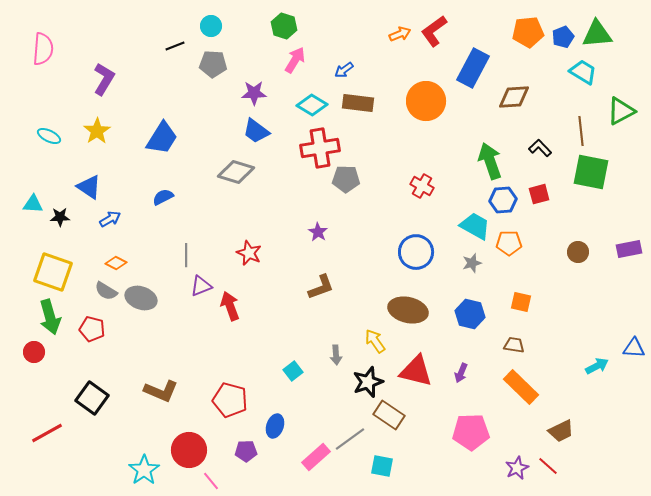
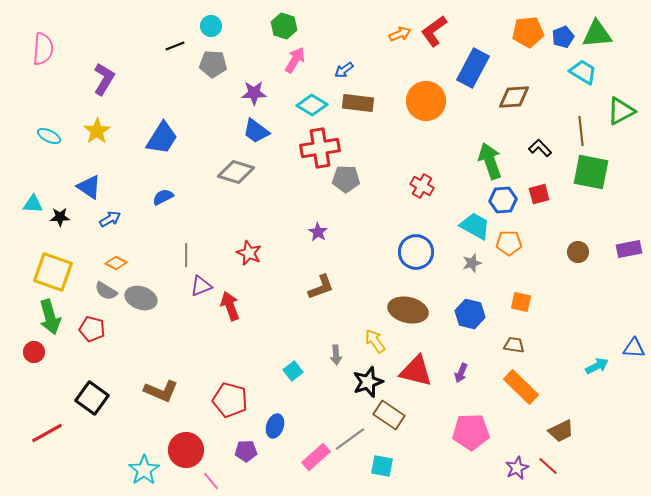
red circle at (189, 450): moved 3 px left
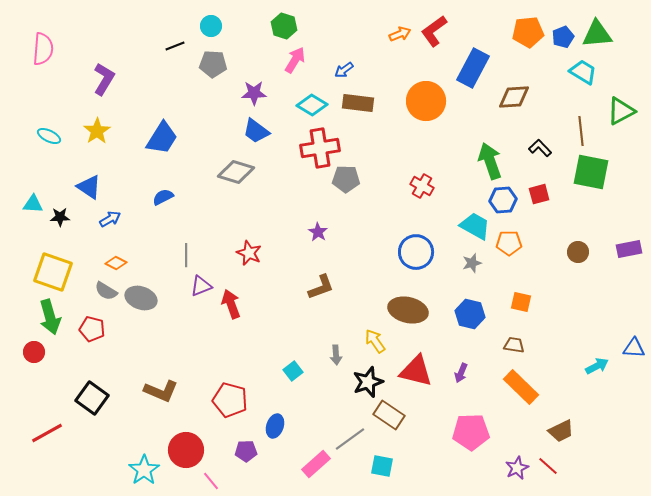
red arrow at (230, 306): moved 1 px right, 2 px up
pink rectangle at (316, 457): moved 7 px down
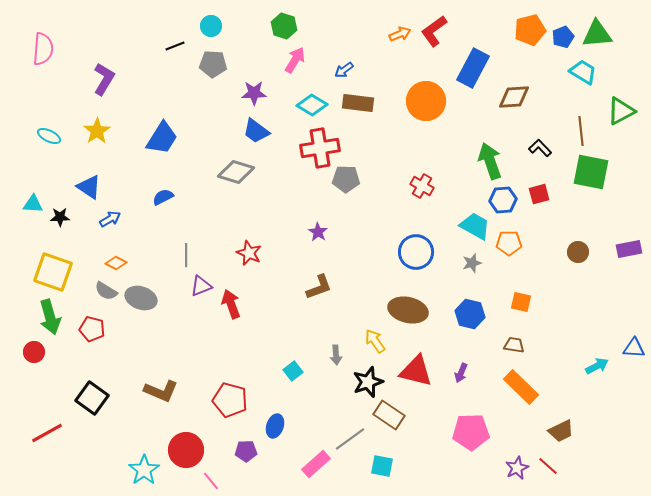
orange pentagon at (528, 32): moved 2 px right, 2 px up; rotated 8 degrees counterclockwise
brown L-shape at (321, 287): moved 2 px left
